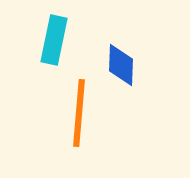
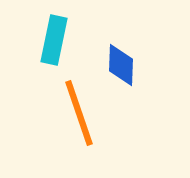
orange line: rotated 24 degrees counterclockwise
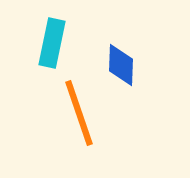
cyan rectangle: moved 2 px left, 3 px down
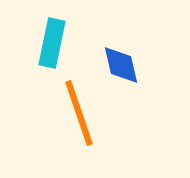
blue diamond: rotated 15 degrees counterclockwise
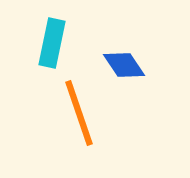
blue diamond: moved 3 px right; rotated 21 degrees counterclockwise
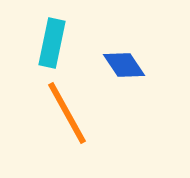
orange line: moved 12 px left; rotated 10 degrees counterclockwise
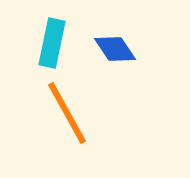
blue diamond: moved 9 px left, 16 px up
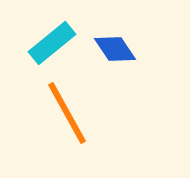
cyan rectangle: rotated 39 degrees clockwise
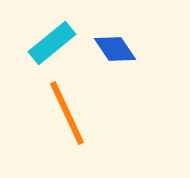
orange line: rotated 4 degrees clockwise
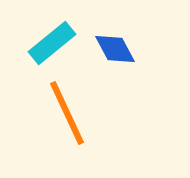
blue diamond: rotated 6 degrees clockwise
